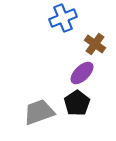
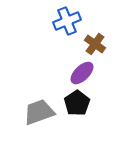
blue cross: moved 4 px right, 3 px down
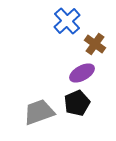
blue cross: rotated 20 degrees counterclockwise
purple ellipse: rotated 15 degrees clockwise
black pentagon: rotated 10 degrees clockwise
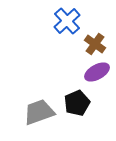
purple ellipse: moved 15 px right, 1 px up
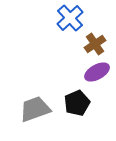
blue cross: moved 3 px right, 3 px up
brown cross: rotated 20 degrees clockwise
gray trapezoid: moved 4 px left, 3 px up
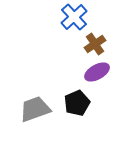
blue cross: moved 4 px right, 1 px up
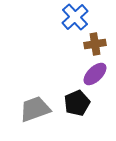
blue cross: moved 1 px right
brown cross: rotated 25 degrees clockwise
purple ellipse: moved 2 px left, 2 px down; rotated 15 degrees counterclockwise
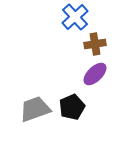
black pentagon: moved 5 px left, 4 px down
